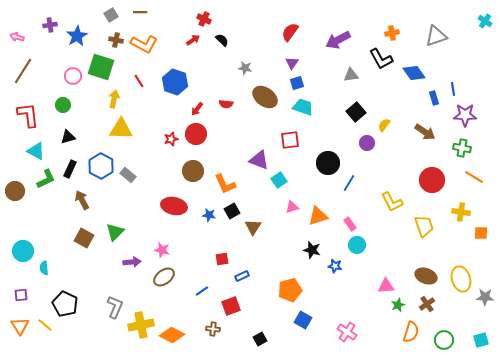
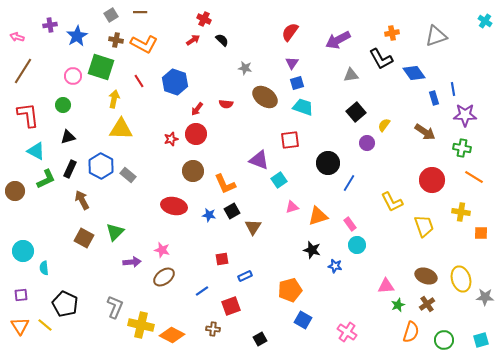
blue rectangle at (242, 276): moved 3 px right
yellow cross at (141, 325): rotated 25 degrees clockwise
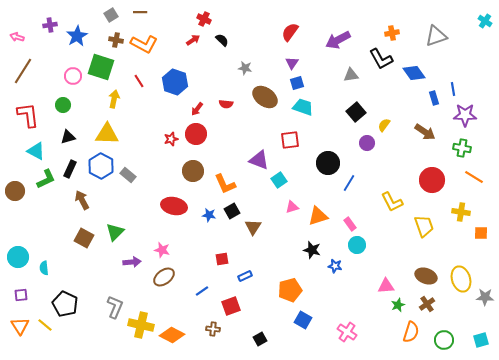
yellow triangle at (121, 129): moved 14 px left, 5 px down
cyan circle at (23, 251): moved 5 px left, 6 px down
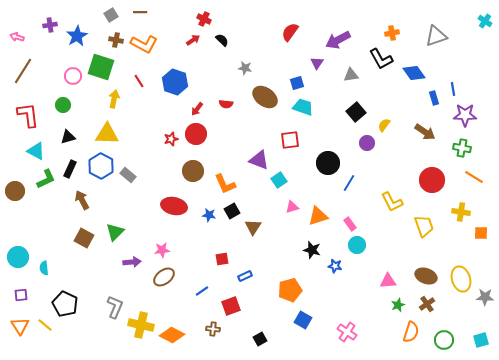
purple triangle at (292, 63): moved 25 px right
pink star at (162, 250): rotated 21 degrees counterclockwise
pink triangle at (386, 286): moved 2 px right, 5 px up
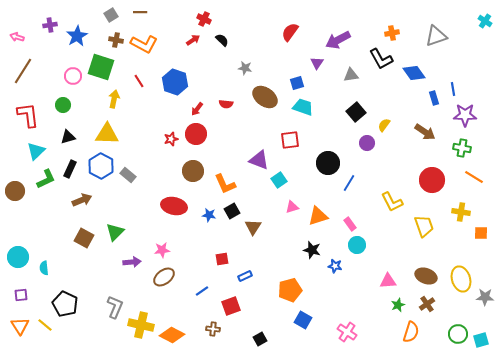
cyan triangle at (36, 151): rotated 48 degrees clockwise
brown arrow at (82, 200): rotated 96 degrees clockwise
green circle at (444, 340): moved 14 px right, 6 px up
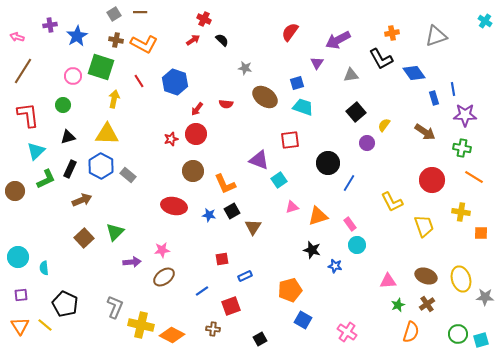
gray square at (111, 15): moved 3 px right, 1 px up
brown square at (84, 238): rotated 18 degrees clockwise
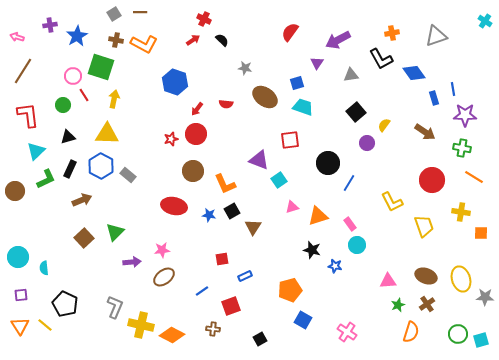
red line at (139, 81): moved 55 px left, 14 px down
